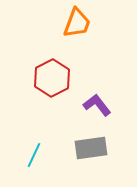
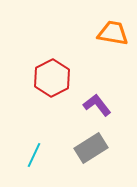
orange trapezoid: moved 36 px right, 10 px down; rotated 100 degrees counterclockwise
gray rectangle: rotated 24 degrees counterclockwise
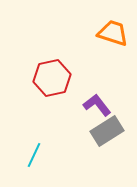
orange trapezoid: rotated 8 degrees clockwise
red hexagon: rotated 15 degrees clockwise
gray rectangle: moved 16 px right, 17 px up
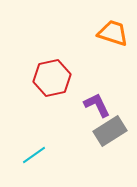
purple L-shape: rotated 12 degrees clockwise
gray rectangle: moved 3 px right
cyan line: rotated 30 degrees clockwise
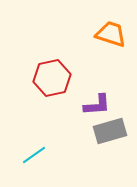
orange trapezoid: moved 2 px left, 1 px down
purple L-shape: rotated 112 degrees clockwise
gray rectangle: rotated 16 degrees clockwise
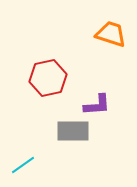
red hexagon: moved 4 px left
gray rectangle: moved 37 px left; rotated 16 degrees clockwise
cyan line: moved 11 px left, 10 px down
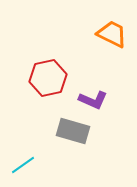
orange trapezoid: moved 1 px right; rotated 8 degrees clockwise
purple L-shape: moved 4 px left, 5 px up; rotated 28 degrees clockwise
gray rectangle: rotated 16 degrees clockwise
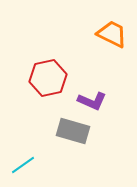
purple L-shape: moved 1 px left, 1 px down
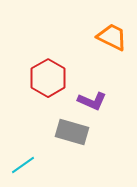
orange trapezoid: moved 3 px down
red hexagon: rotated 18 degrees counterclockwise
gray rectangle: moved 1 px left, 1 px down
